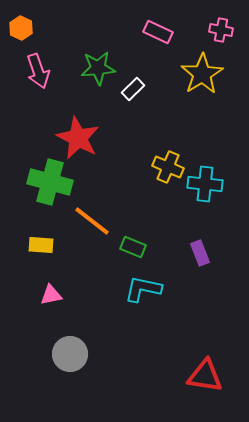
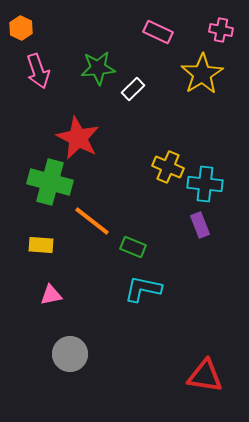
purple rectangle: moved 28 px up
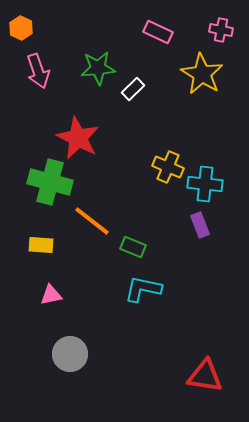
yellow star: rotated 9 degrees counterclockwise
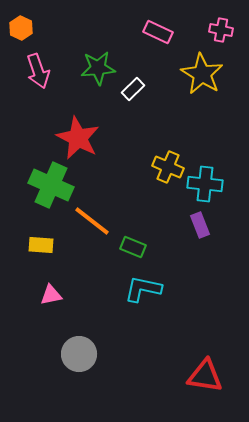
green cross: moved 1 px right, 3 px down; rotated 9 degrees clockwise
gray circle: moved 9 px right
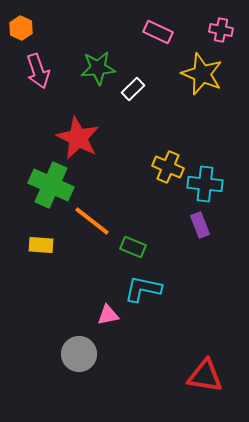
yellow star: rotated 9 degrees counterclockwise
pink triangle: moved 57 px right, 20 px down
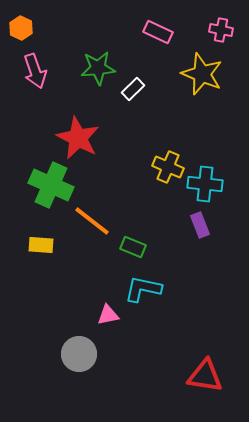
pink arrow: moved 3 px left
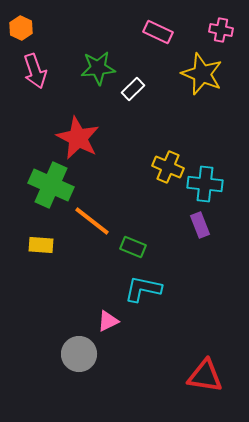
pink triangle: moved 6 px down; rotated 15 degrees counterclockwise
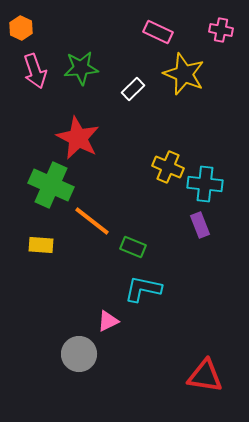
green star: moved 17 px left
yellow star: moved 18 px left
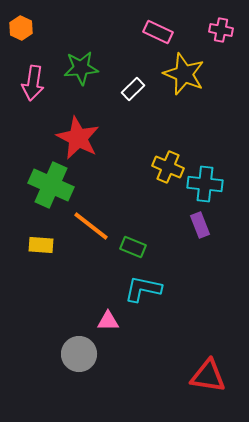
pink arrow: moved 2 px left, 12 px down; rotated 28 degrees clockwise
orange line: moved 1 px left, 5 px down
pink triangle: rotated 25 degrees clockwise
red triangle: moved 3 px right
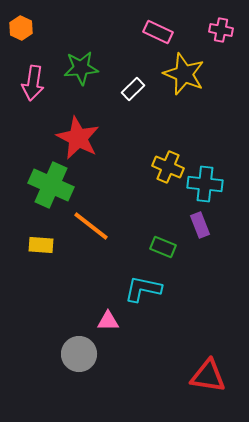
green rectangle: moved 30 px right
